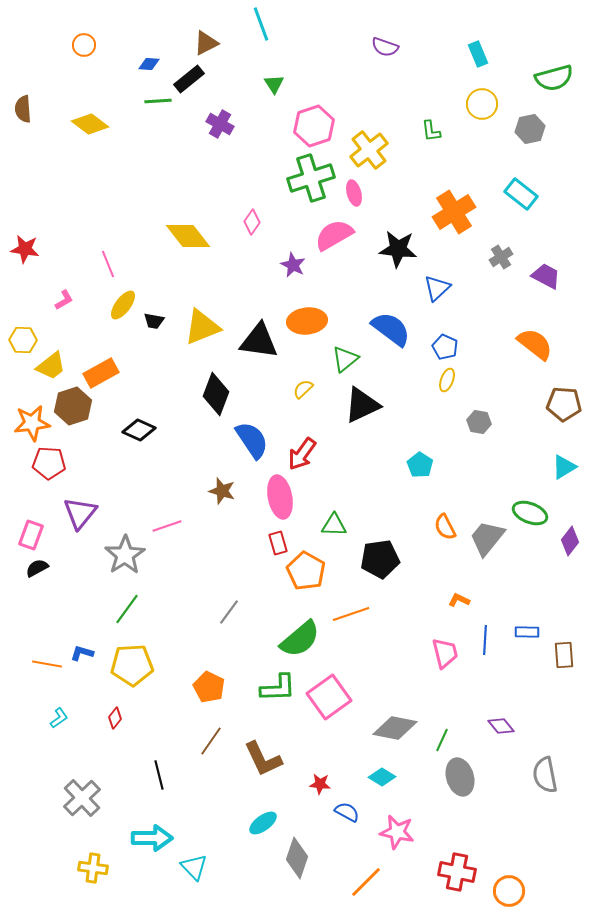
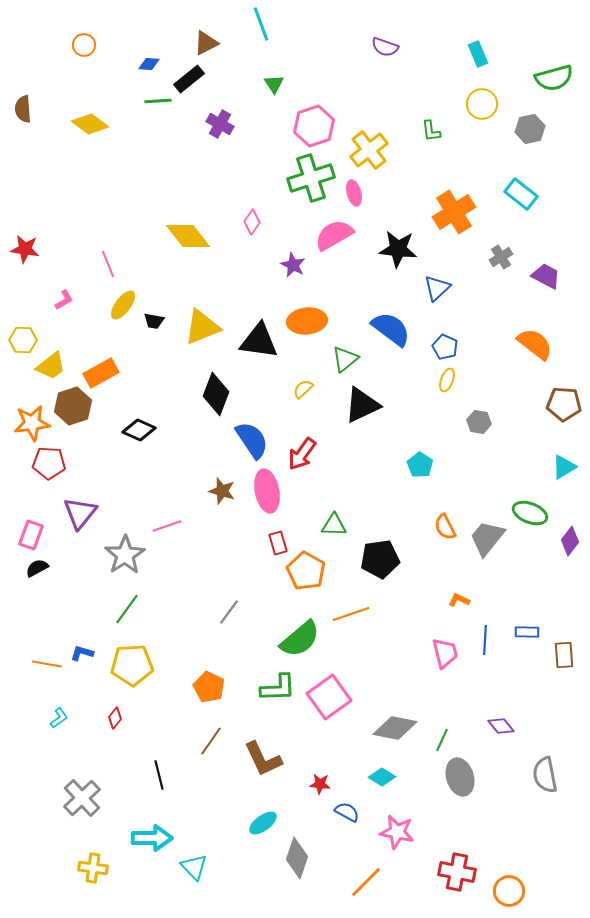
pink ellipse at (280, 497): moved 13 px left, 6 px up
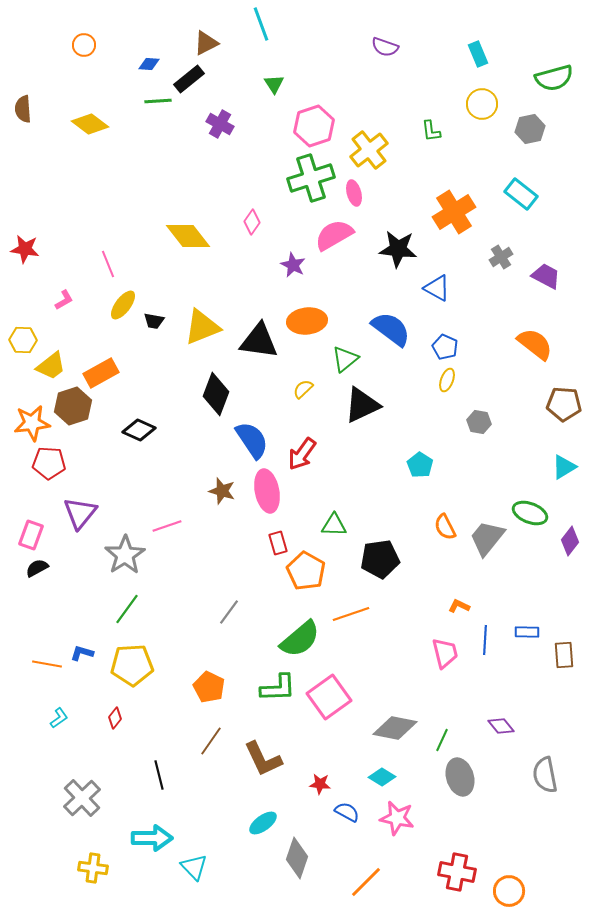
blue triangle at (437, 288): rotated 48 degrees counterclockwise
orange L-shape at (459, 600): moved 6 px down
pink star at (397, 832): moved 14 px up
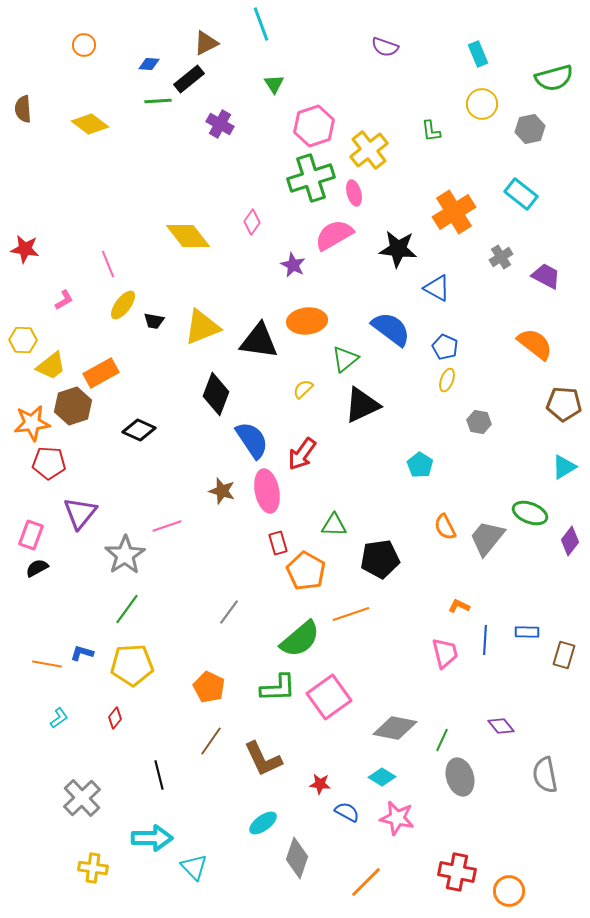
brown rectangle at (564, 655): rotated 20 degrees clockwise
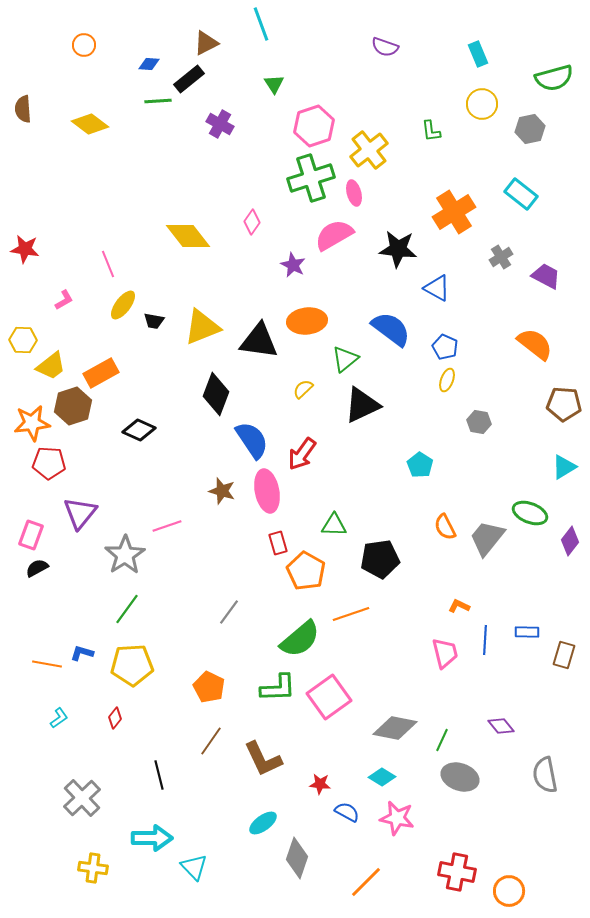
gray ellipse at (460, 777): rotated 54 degrees counterclockwise
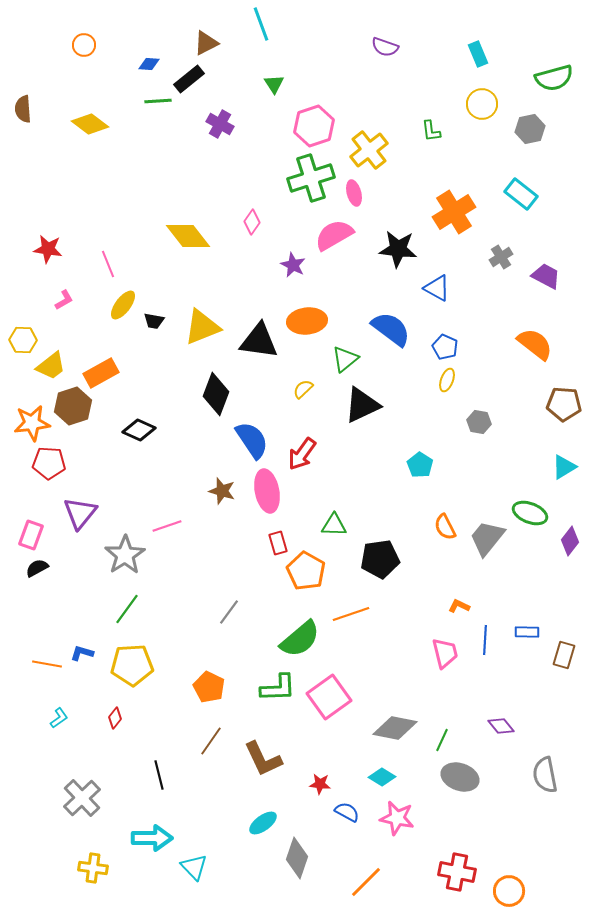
red star at (25, 249): moved 23 px right
